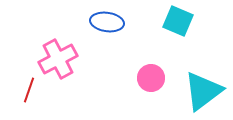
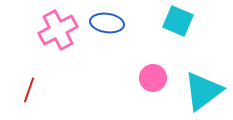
blue ellipse: moved 1 px down
pink cross: moved 29 px up
pink circle: moved 2 px right
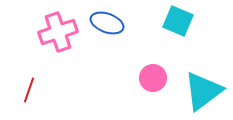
blue ellipse: rotated 12 degrees clockwise
pink cross: moved 2 px down; rotated 9 degrees clockwise
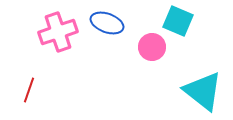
pink circle: moved 1 px left, 31 px up
cyan triangle: rotated 45 degrees counterclockwise
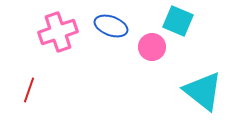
blue ellipse: moved 4 px right, 3 px down
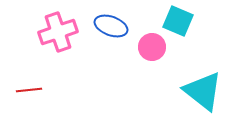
red line: rotated 65 degrees clockwise
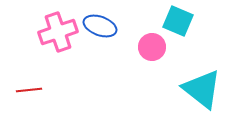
blue ellipse: moved 11 px left
cyan triangle: moved 1 px left, 2 px up
